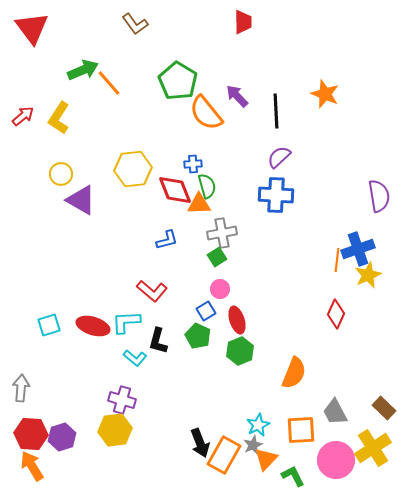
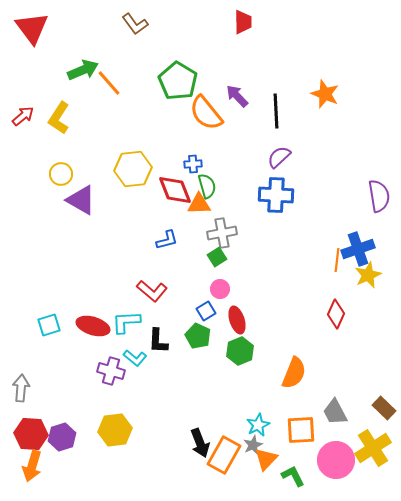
black L-shape at (158, 341): rotated 12 degrees counterclockwise
purple cross at (122, 400): moved 11 px left, 29 px up
orange arrow at (32, 466): rotated 132 degrees counterclockwise
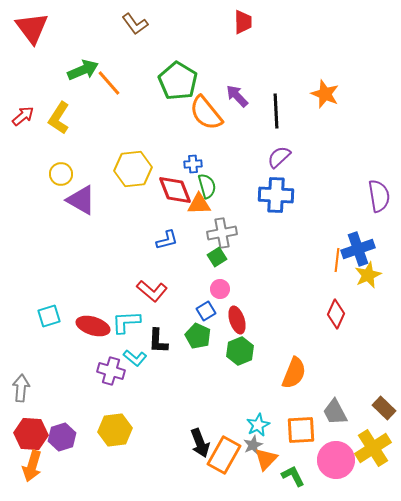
cyan square at (49, 325): moved 9 px up
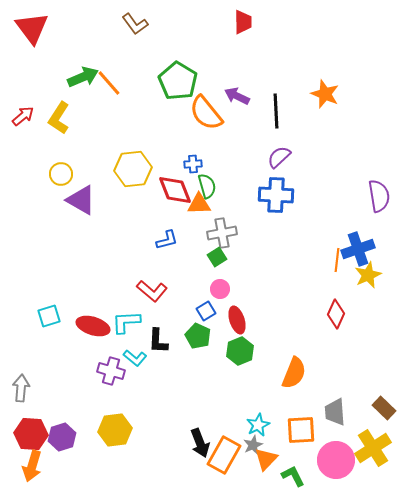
green arrow at (83, 70): moved 7 px down
purple arrow at (237, 96): rotated 20 degrees counterclockwise
gray trapezoid at (335, 412): rotated 24 degrees clockwise
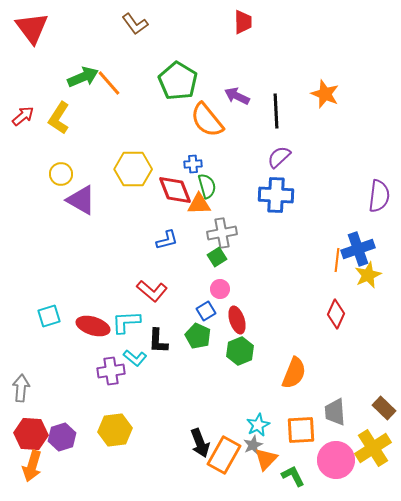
orange semicircle at (206, 113): moved 1 px right, 7 px down
yellow hexagon at (133, 169): rotated 6 degrees clockwise
purple semicircle at (379, 196): rotated 16 degrees clockwise
purple cross at (111, 371): rotated 24 degrees counterclockwise
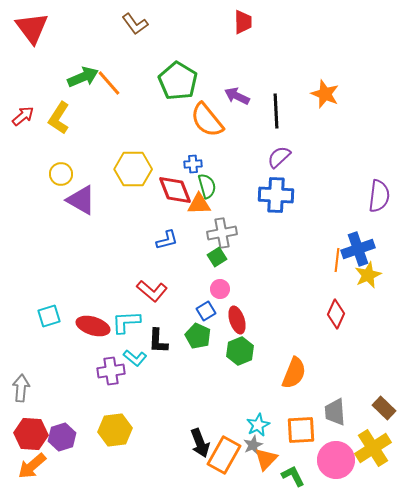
orange arrow at (32, 466): rotated 32 degrees clockwise
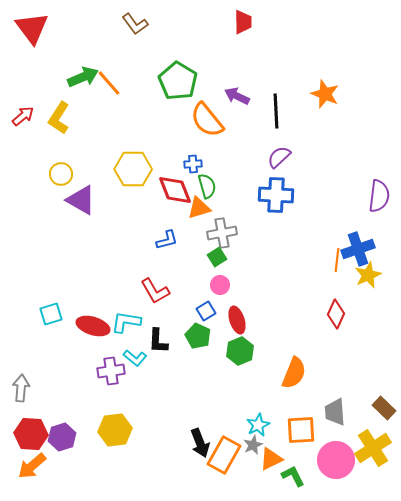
orange triangle at (199, 204): moved 4 px down; rotated 15 degrees counterclockwise
pink circle at (220, 289): moved 4 px up
red L-shape at (152, 291): moved 3 px right; rotated 20 degrees clockwise
cyan square at (49, 316): moved 2 px right, 2 px up
cyan L-shape at (126, 322): rotated 12 degrees clockwise
orange triangle at (266, 459): moved 5 px right; rotated 20 degrees clockwise
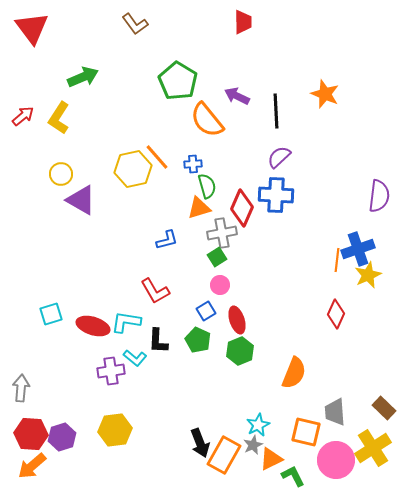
orange line at (109, 83): moved 48 px right, 74 px down
yellow hexagon at (133, 169): rotated 12 degrees counterclockwise
red diamond at (175, 190): moved 67 px right, 18 px down; rotated 45 degrees clockwise
green pentagon at (198, 336): moved 4 px down
orange square at (301, 430): moved 5 px right, 2 px down; rotated 16 degrees clockwise
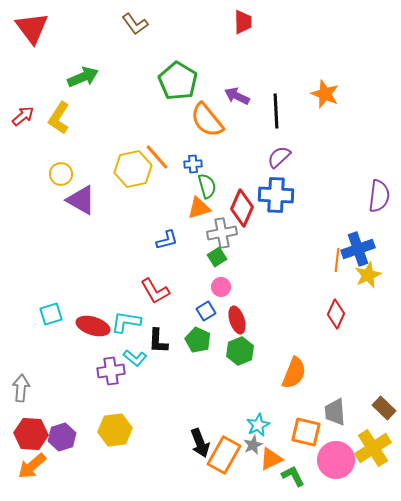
pink circle at (220, 285): moved 1 px right, 2 px down
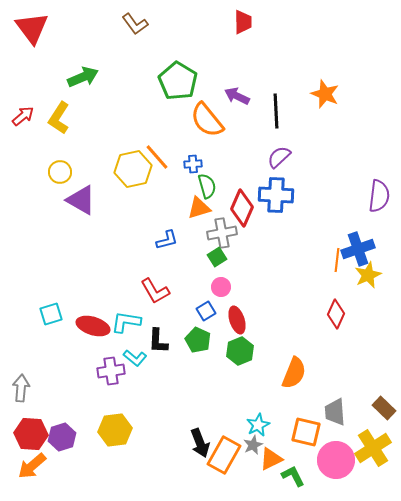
yellow circle at (61, 174): moved 1 px left, 2 px up
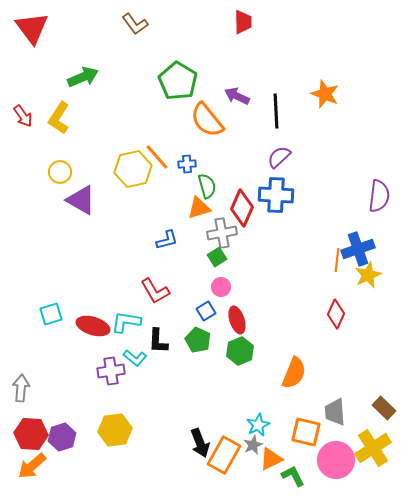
red arrow at (23, 116): rotated 95 degrees clockwise
blue cross at (193, 164): moved 6 px left
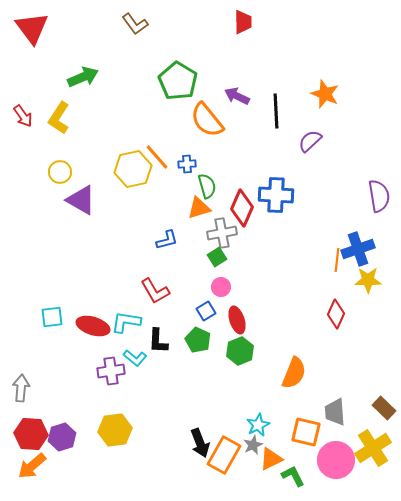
purple semicircle at (279, 157): moved 31 px right, 16 px up
purple semicircle at (379, 196): rotated 16 degrees counterclockwise
yellow star at (368, 275): moved 5 px down; rotated 24 degrees clockwise
cyan square at (51, 314): moved 1 px right, 3 px down; rotated 10 degrees clockwise
